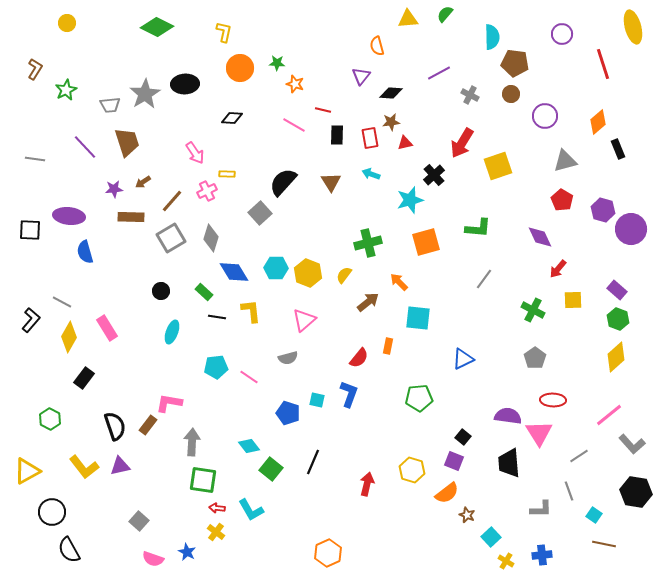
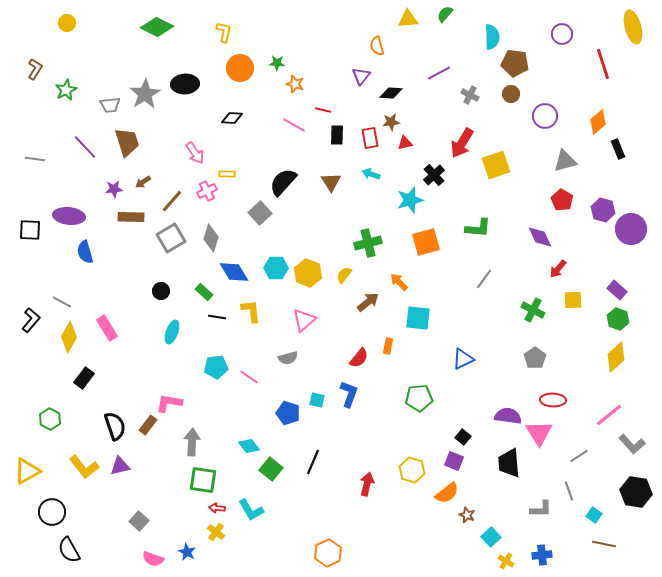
yellow square at (498, 166): moved 2 px left, 1 px up
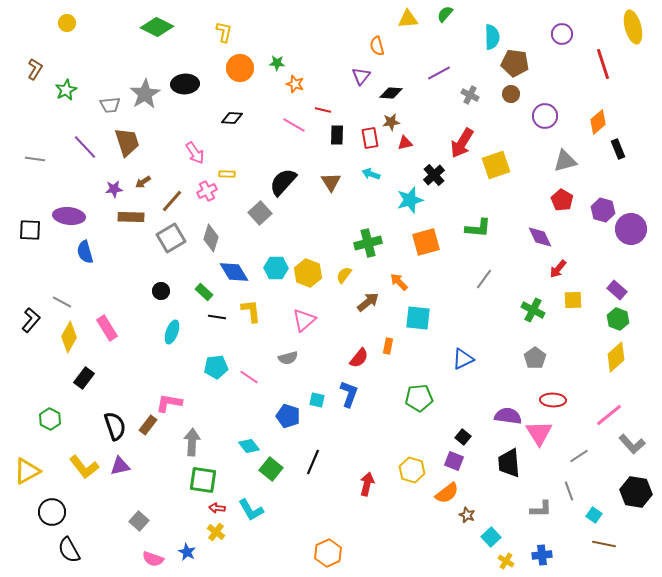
blue pentagon at (288, 413): moved 3 px down
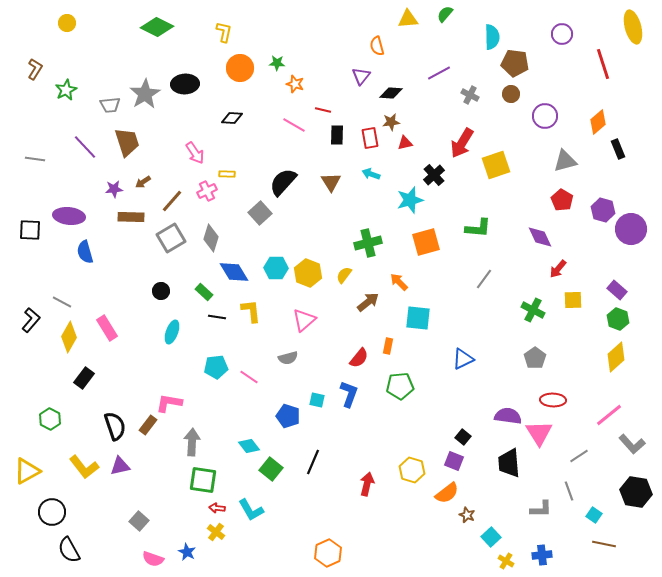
green pentagon at (419, 398): moved 19 px left, 12 px up
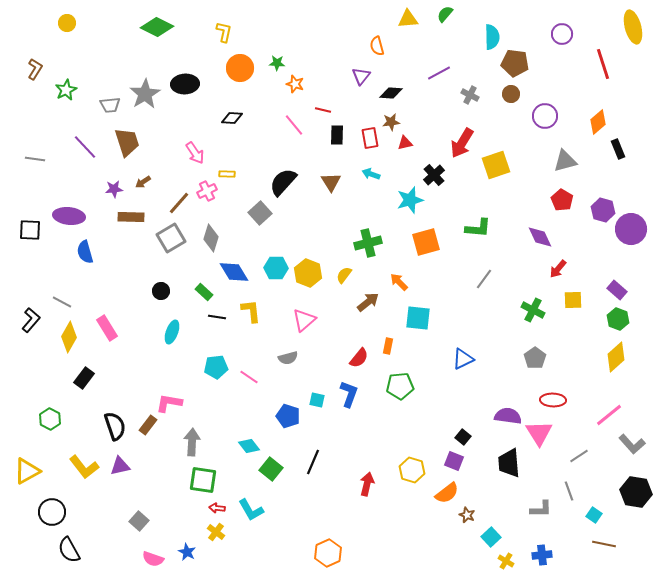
pink line at (294, 125): rotated 20 degrees clockwise
brown line at (172, 201): moved 7 px right, 2 px down
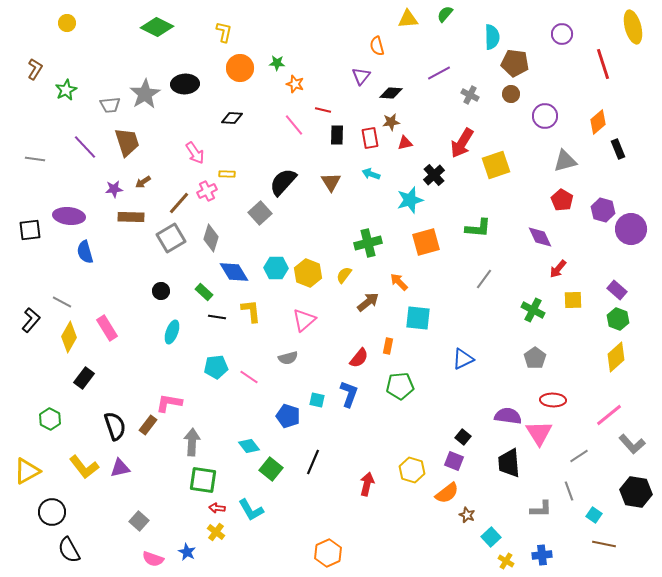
black square at (30, 230): rotated 10 degrees counterclockwise
purple triangle at (120, 466): moved 2 px down
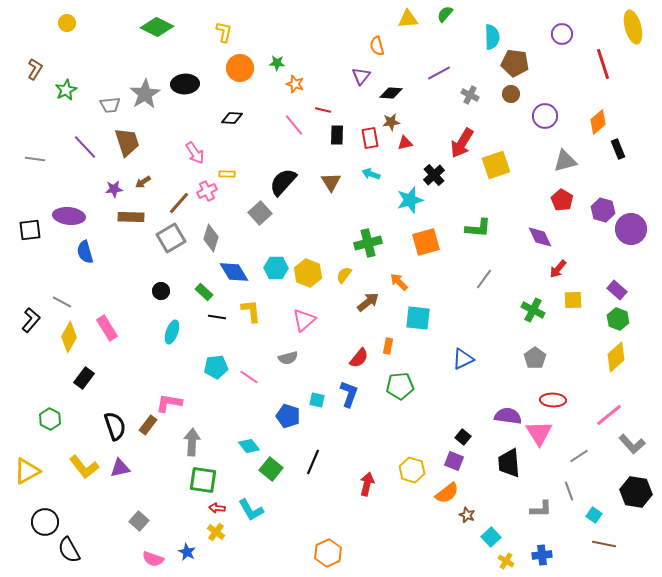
black circle at (52, 512): moved 7 px left, 10 px down
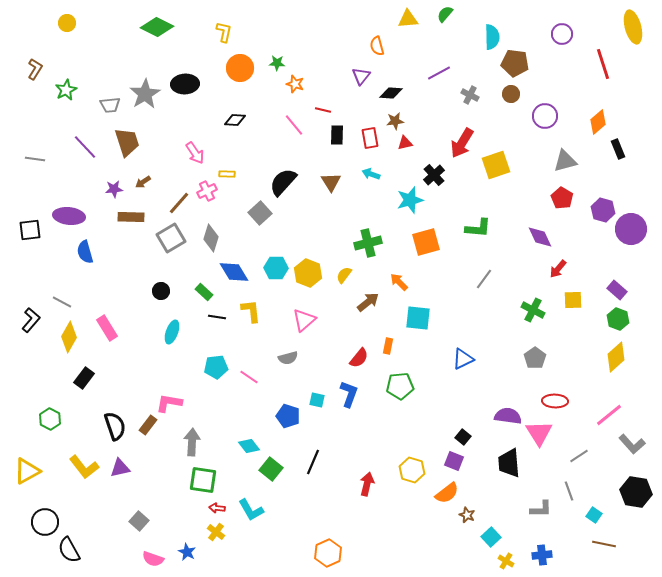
black diamond at (232, 118): moved 3 px right, 2 px down
brown star at (391, 122): moved 4 px right, 1 px up
red pentagon at (562, 200): moved 2 px up
red ellipse at (553, 400): moved 2 px right, 1 px down
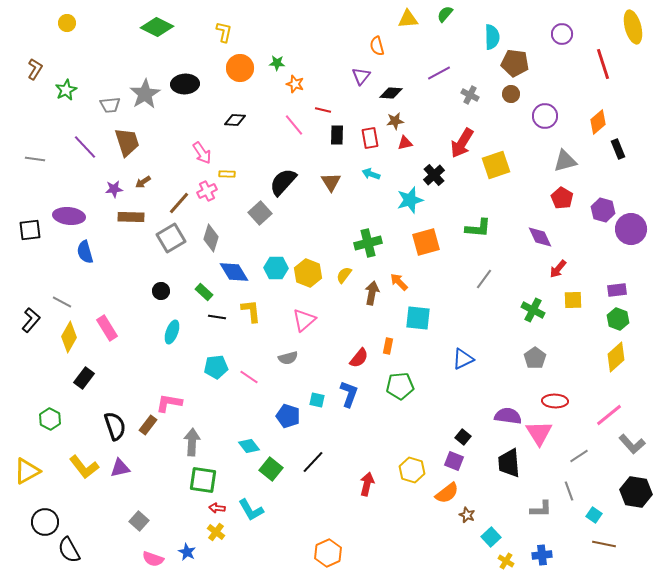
pink arrow at (195, 153): moved 7 px right
purple rectangle at (617, 290): rotated 48 degrees counterclockwise
brown arrow at (368, 302): moved 4 px right, 9 px up; rotated 40 degrees counterclockwise
black line at (313, 462): rotated 20 degrees clockwise
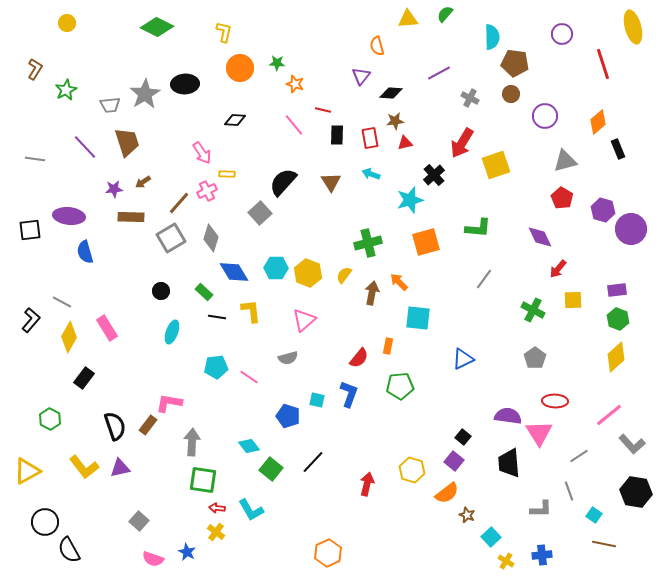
gray cross at (470, 95): moved 3 px down
purple square at (454, 461): rotated 18 degrees clockwise
